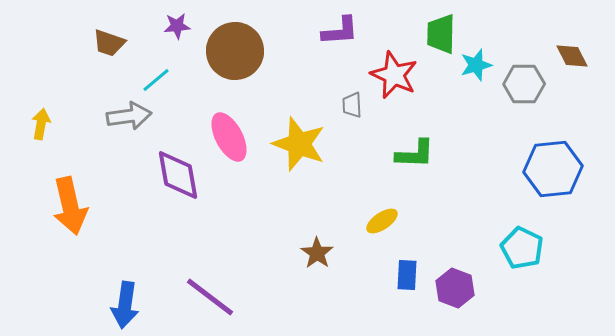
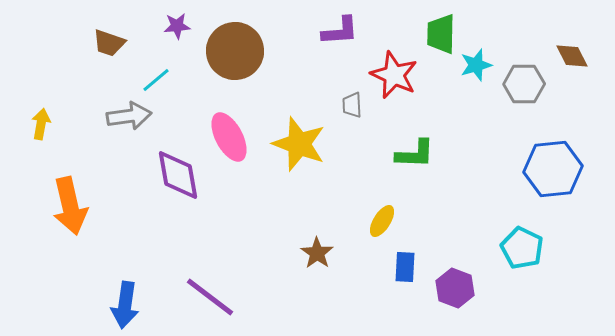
yellow ellipse: rotated 24 degrees counterclockwise
blue rectangle: moved 2 px left, 8 px up
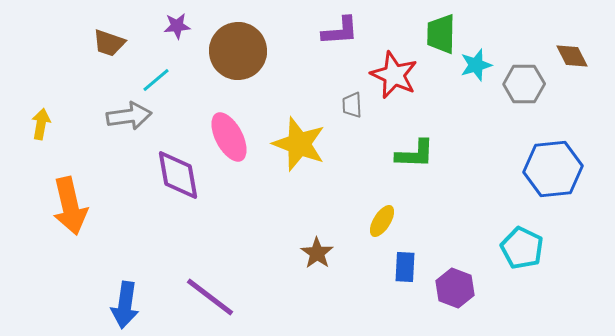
brown circle: moved 3 px right
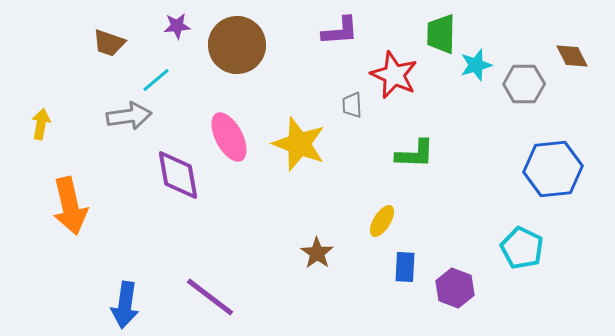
brown circle: moved 1 px left, 6 px up
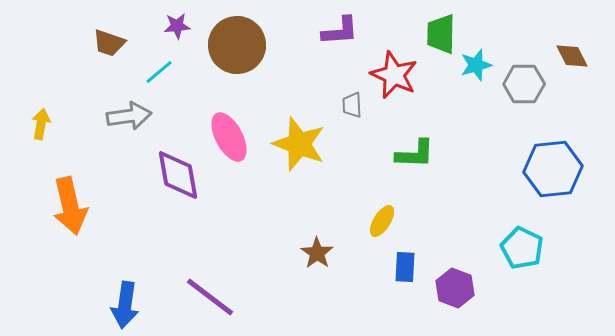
cyan line: moved 3 px right, 8 px up
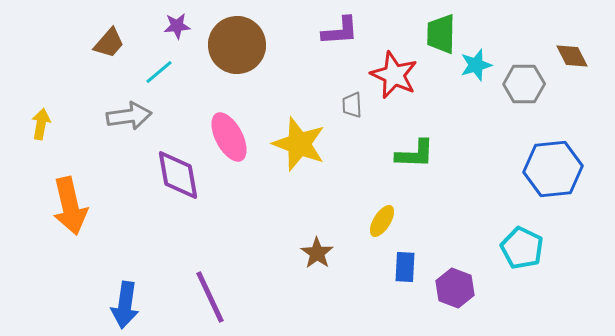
brown trapezoid: rotated 68 degrees counterclockwise
purple line: rotated 28 degrees clockwise
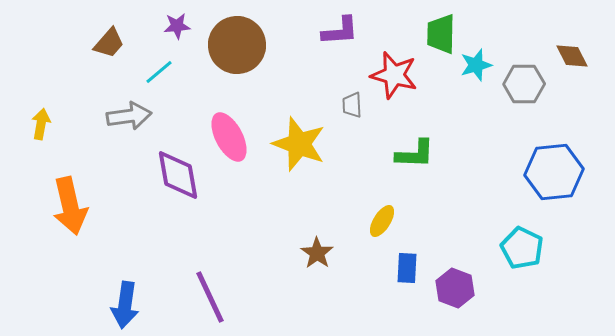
red star: rotated 9 degrees counterclockwise
blue hexagon: moved 1 px right, 3 px down
blue rectangle: moved 2 px right, 1 px down
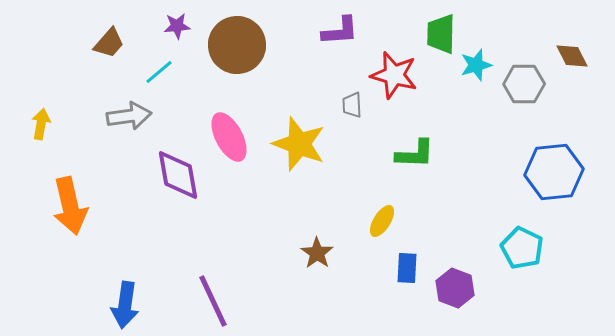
purple line: moved 3 px right, 4 px down
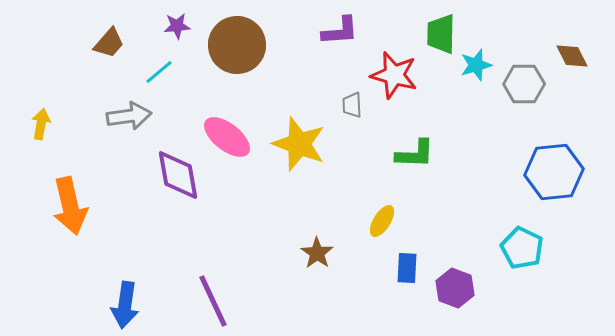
pink ellipse: moved 2 px left; rotated 24 degrees counterclockwise
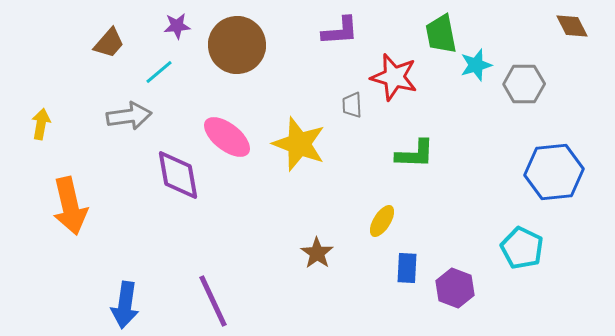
green trapezoid: rotated 12 degrees counterclockwise
brown diamond: moved 30 px up
red star: moved 2 px down
